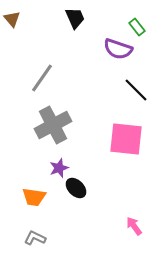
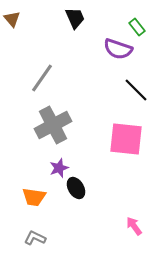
black ellipse: rotated 15 degrees clockwise
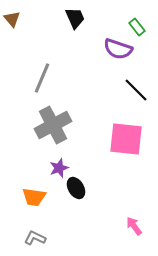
gray line: rotated 12 degrees counterclockwise
